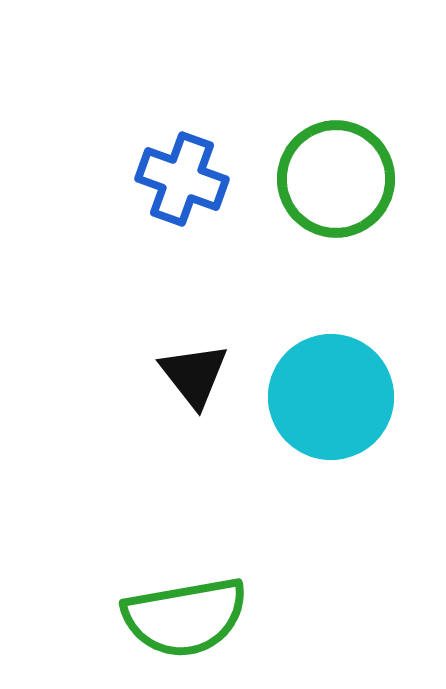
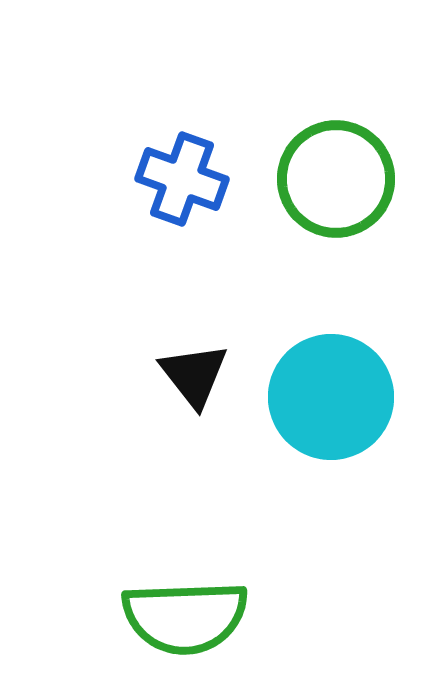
green semicircle: rotated 8 degrees clockwise
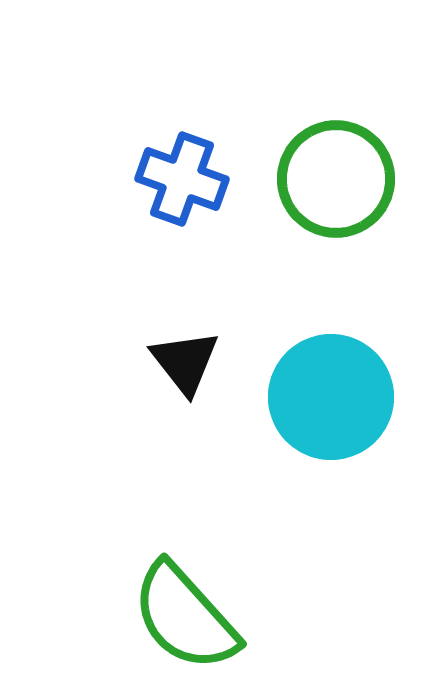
black triangle: moved 9 px left, 13 px up
green semicircle: rotated 50 degrees clockwise
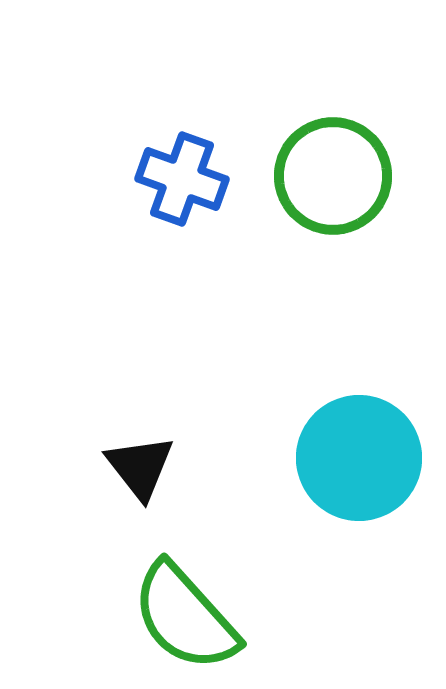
green circle: moved 3 px left, 3 px up
black triangle: moved 45 px left, 105 px down
cyan circle: moved 28 px right, 61 px down
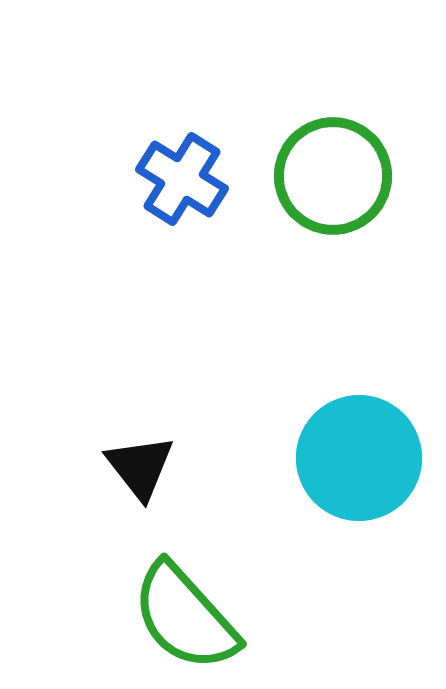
blue cross: rotated 12 degrees clockwise
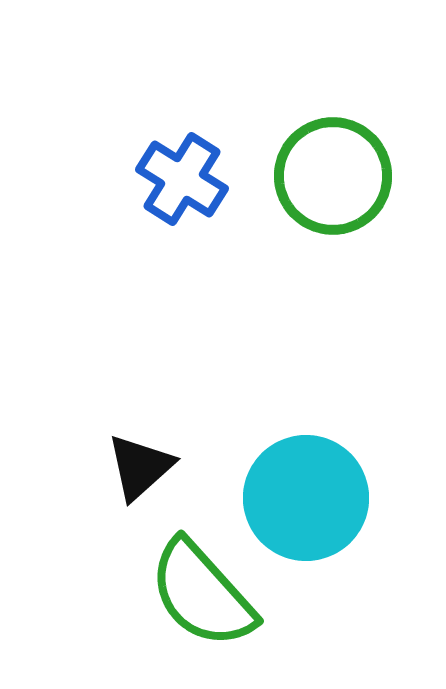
cyan circle: moved 53 px left, 40 px down
black triangle: rotated 26 degrees clockwise
green semicircle: moved 17 px right, 23 px up
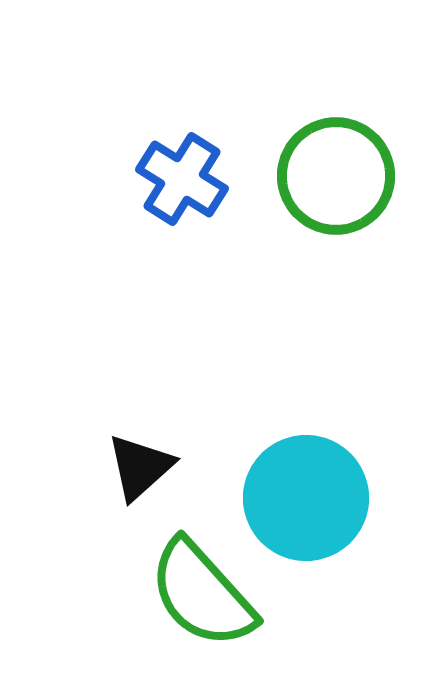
green circle: moved 3 px right
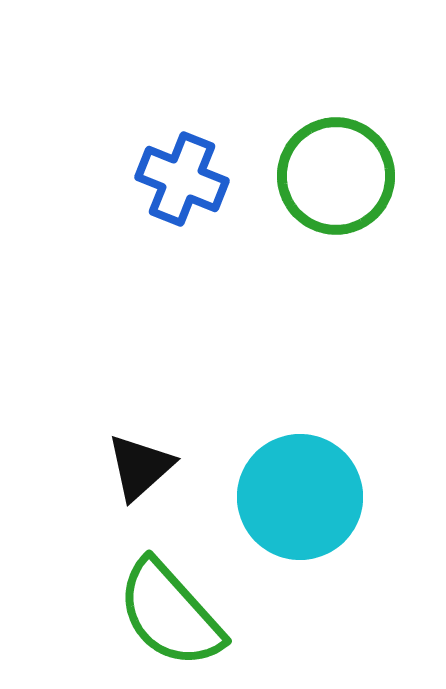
blue cross: rotated 10 degrees counterclockwise
cyan circle: moved 6 px left, 1 px up
green semicircle: moved 32 px left, 20 px down
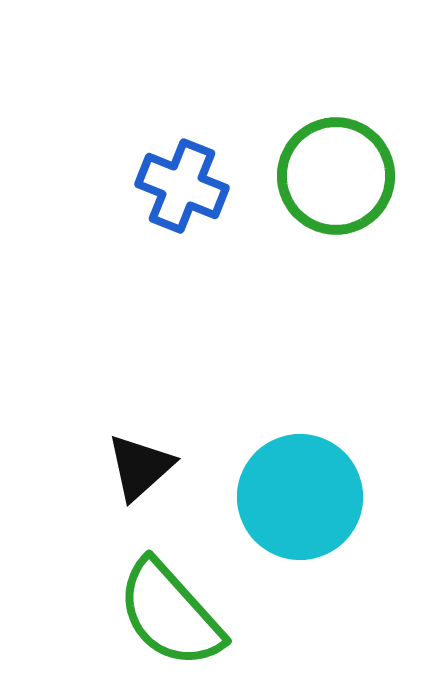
blue cross: moved 7 px down
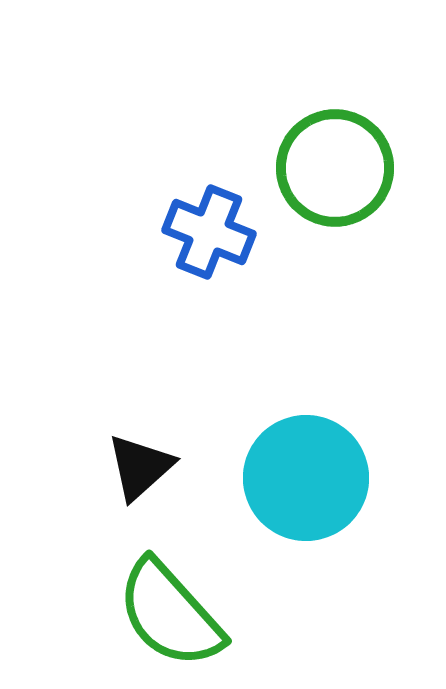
green circle: moved 1 px left, 8 px up
blue cross: moved 27 px right, 46 px down
cyan circle: moved 6 px right, 19 px up
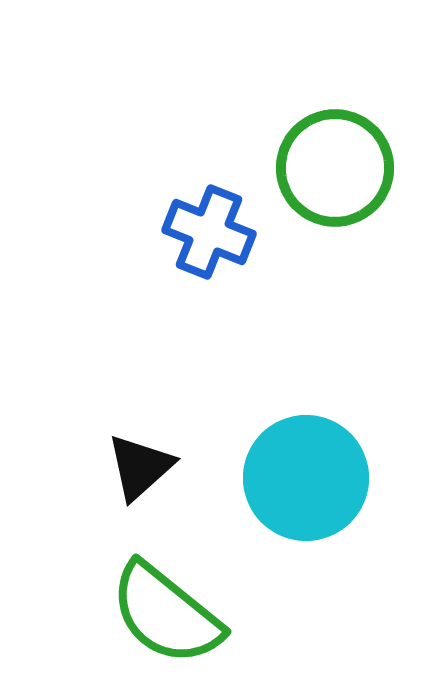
green semicircle: moved 4 px left; rotated 9 degrees counterclockwise
